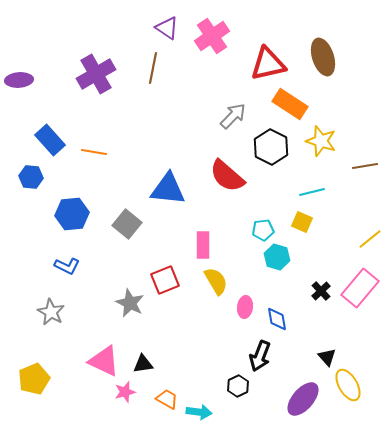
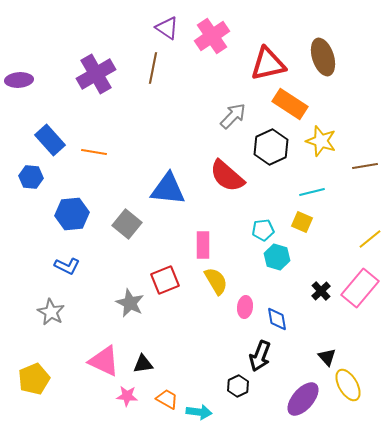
black hexagon at (271, 147): rotated 8 degrees clockwise
pink star at (125, 392): moved 2 px right, 4 px down; rotated 20 degrees clockwise
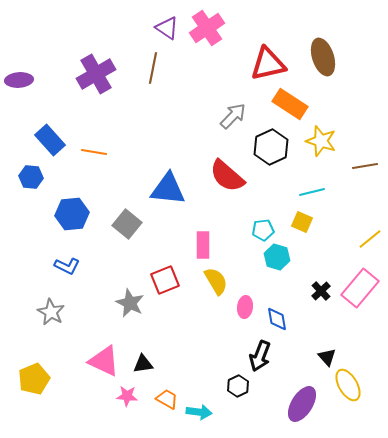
pink cross at (212, 36): moved 5 px left, 8 px up
purple ellipse at (303, 399): moved 1 px left, 5 px down; rotated 9 degrees counterclockwise
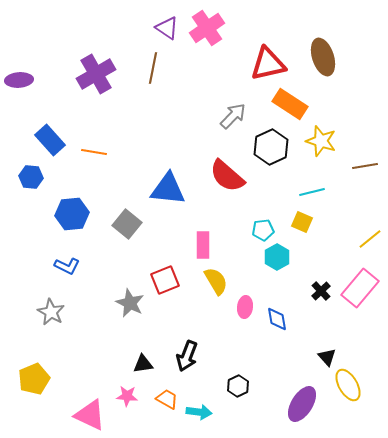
cyan hexagon at (277, 257): rotated 15 degrees clockwise
black arrow at (260, 356): moved 73 px left
pink triangle at (104, 361): moved 14 px left, 54 px down
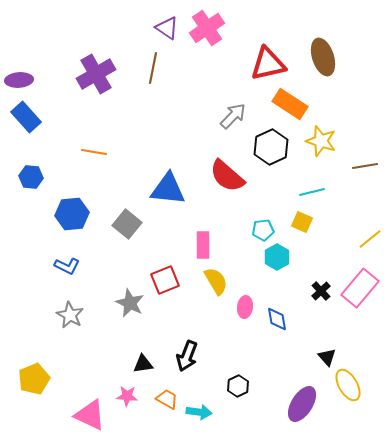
blue rectangle at (50, 140): moved 24 px left, 23 px up
gray star at (51, 312): moved 19 px right, 3 px down
